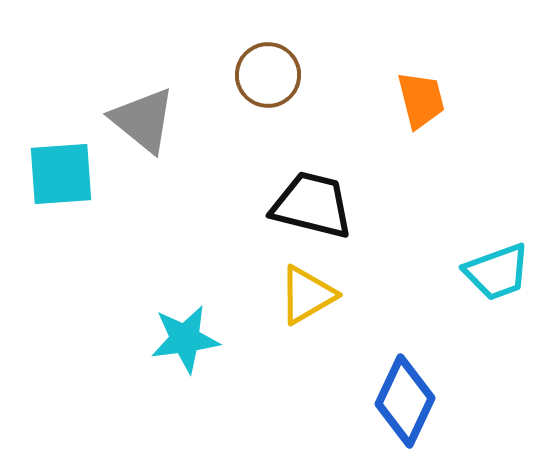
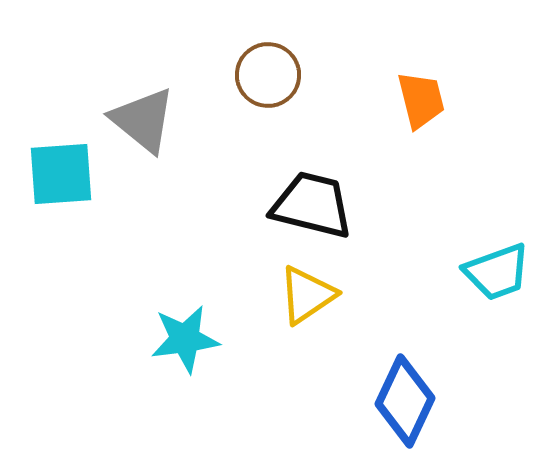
yellow triangle: rotated 4 degrees counterclockwise
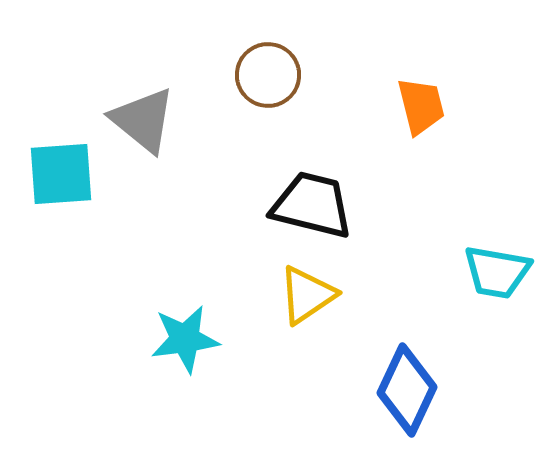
orange trapezoid: moved 6 px down
cyan trapezoid: rotated 30 degrees clockwise
blue diamond: moved 2 px right, 11 px up
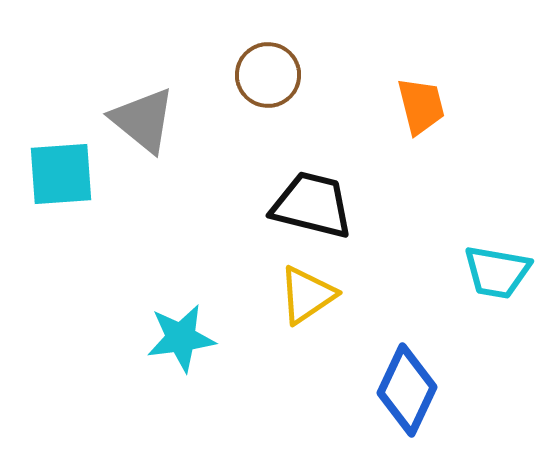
cyan star: moved 4 px left, 1 px up
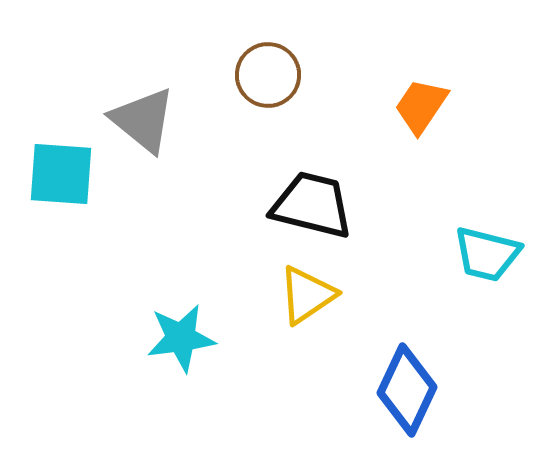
orange trapezoid: rotated 132 degrees counterclockwise
cyan square: rotated 8 degrees clockwise
cyan trapezoid: moved 10 px left, 18 px up; rotated 4 degrees clockwise
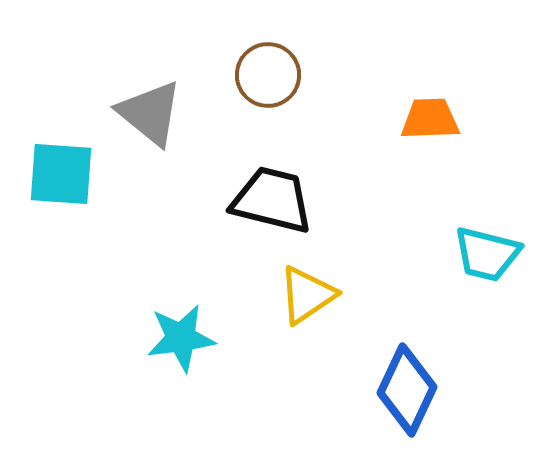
orange trapezoid: moved 9 px right, 13 px down; rotated 54 degrees clockwise
gray triangle: moved 7 px right, 7 px up
black trapezoid: moved 40 px left, 5 px up
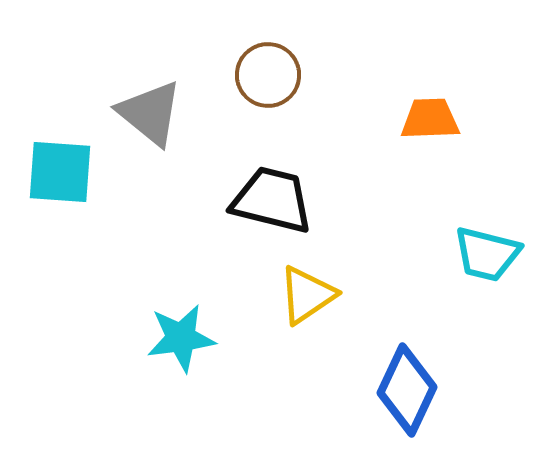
cyan square: moved 1 px left, 2 px up
